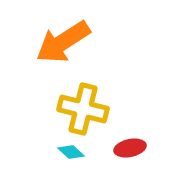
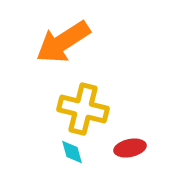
cyan diamond: moved 1 px right; rotated 32 degrees clockwise
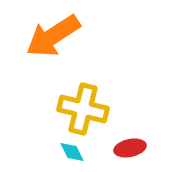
orange arrow: moved 10 px left, 6 px up
cyan diamond: rotated 12 degrees counterclockwise
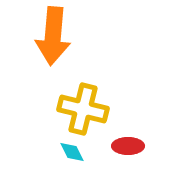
orange arrow: rotated 52 degrees counterclockwise
red ellipse: moved 2 px left, 2 px up; rotated 12 degrees clockwise
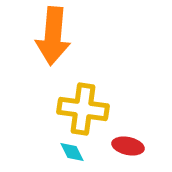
yellow cross: rotated 6 degrees counterclockwise
red ellipse: rotated 12 degrees clockwise
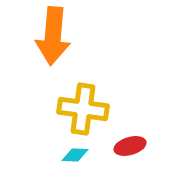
red ellipse: moved 2 px right; rotated 28 degrees counterclockwise
cyan diamond: moved 3 px right, 3 px down; rotated 60 degrees counterclockwise
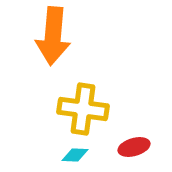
red ellipse: moved 4 px right, 1 px down
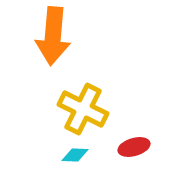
yellow cross: rotated 18 degrees clockwise
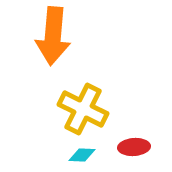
red ellipse: rotated 12 degrees clockwise
cyan diamond: moved 7 px right
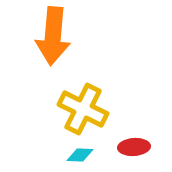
cyan diamond: moved 2 px left
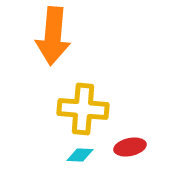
yellow cross: rotated 21 degrees counterclockwise
red ellipse: moved 4 px left; rotated 8 degrees counterclockwise
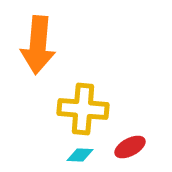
orange arrow: moved 15 px left, 9 px down
red ellipse: rotated 16 degrees counterclockwise
